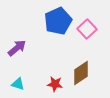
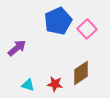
cyan triangle: moved 10 px right, 1 px down
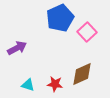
blue pentagon: moved 2 px right, 3 px up
pink square: moved 3 px down
purple arrow: rotated 12 degrees clockwise
brown diamond: moved 1 px right, 1 px down; rotated 10 degrees clockwise
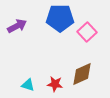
blue pentagon: rotated 24 degrees clockwise
purple arrow: moved 22 px up
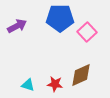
brown diamond: moved 1 px left, 1 px down
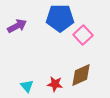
pink square: moved 4 px left, 3 px down
cyan triangle: moved 1 px left, 1 px down; rotated 32 degrees clockwise
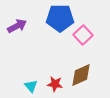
cyan triangle: moved 4 px right
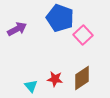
blue pentagon: rotated 20 degrees clockwise
purple arrow: moved 3 px down
brown diamond: moved 1 px right, 3 px down; rotated 10 degrees counterclockwise
red star: moved 5 px up
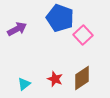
red star: rotated 14 degrees clockwise
cyan triangle: moved 7 px left, 2 px up; rotated 32 degrees clockwise
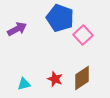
cyan triangle: rotated 24 degrees clockwise
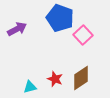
brown diamond: moved 1 px left
cyan triangle: moved 6 px right, 3 px down
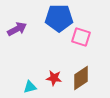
blue pentagon: moved 1 px left; rotated 20 degrees counterclockwise
pink square: moved 2 px left, 2 px down; rotated 30 degrees counterclockwise
red star: moved 1 px left, 1 px up; rotated 14 degrees counterclockwise
